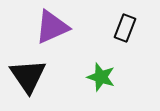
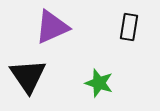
black rectangle: moved 4 px right, 1 px up; rotated 12 degrees counterclockwise
green star: moved 2 px left, 6 px down
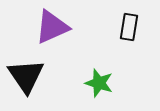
black triangle: moved 2 px left
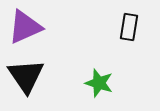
purple triangle: moved 27 px left
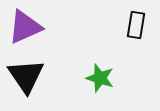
black rectangle: moved 7 px right, 2 px up
green star: moved 1 px right, 5 px up
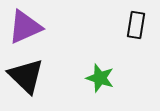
black triangle: rotated 12 degrees counterclockwise
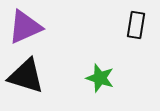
black triangle: rotated 27 degrees counterclockwise
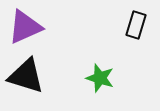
black rectangle: rotated 8 degrees clockwise
